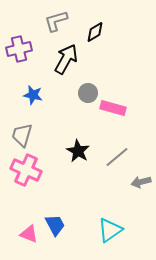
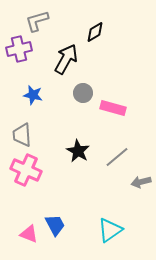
gray L-shape: moved 19 px left
gray circle: moved 5 px left
gray trapezoid: rotated 20 degrees counterclockwise
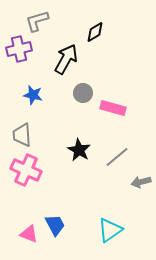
black star: moved 1 px right, 1 px up
